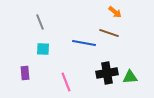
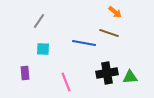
gray line: moved 1 px left, 1 px up; rotated 56 degrees clockwise
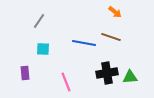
brown line: moved 2 px right, 4 px down
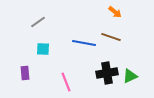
gray line: moved 1 px left, 1 px down; rotated 21 degrees clockwise
green triangle: moved 1 px up; rotated 21 degrees counterclockwise
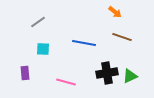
brown line: moved 11 px right
pink line: rotated 54 degrees counterclockwise
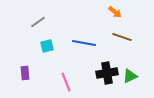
cyan square: moved 4 px right, 3 px up; rotated 16 degrees counterclockwise
pink line: rotated 54 degrees clockwise
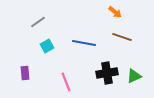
cyan square: rotated 16 degrees counterclockwise
green triangle: moved 4 px right
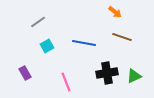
purple rectangle: rotated 24 degrees counterclockwise
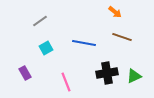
gray line: moved 2 px right, 1 px up
cyan square: moved 1 px left, 2 px down
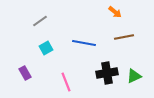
brown line: moved 2 px right; rotated 30 degrees counterclockwise
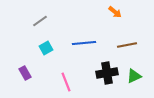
brown line: moved 3 px right, 8 px down
blue line: rotated 15 degrees counterclockwise
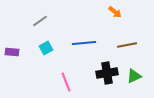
purple rectangle: moved 13 px left, 21 px up; rotated 56 degrees counterclockwise
